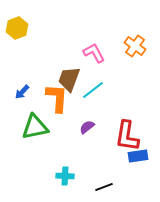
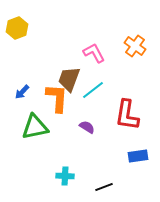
purple semicircle: rotated 70 degrees clockwise
red L-shape: moved 21 px up
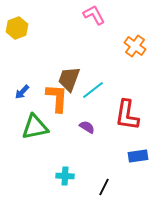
pink L-shape: moved 38 px up
black line: rotated 42 degrees counterclockwise
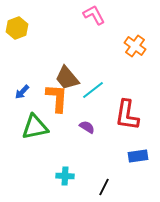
brown trapezoid: moved 2 px left, 1 px up; rotated 60 degrees counterclockwise
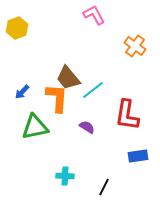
brown trapezoid: moved 1 px right
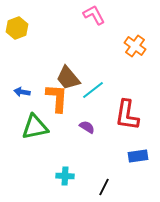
blue arrow: rotated 56 degrees clockwise
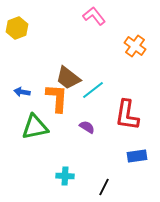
pink L-shape: moved 1 px down; rotated 10 degrees counterclockwise
brown trapezoid: rotated 12 degrees counterclockwise
blue rectangle: moved 1 px left
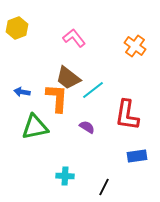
pink L-shape: moved 20 px left, 22 px down
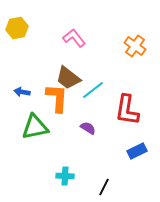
yellow hexagon: rotated 10 degrees clockwise
red L-shape: moved 5 px up
purple semicircle: moved 1 px right, 1 px down
blue rectangle: moved 5 px up; rotated 18 degrees counterclockwise
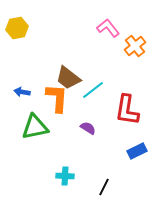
pink L-shape: moved 34 px right, 10 px up
orange cross: rotated 15 degrees clockwise
